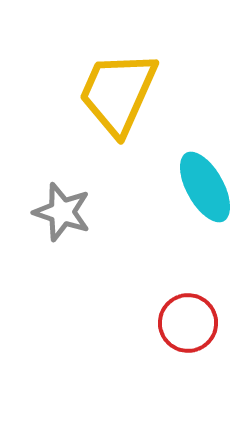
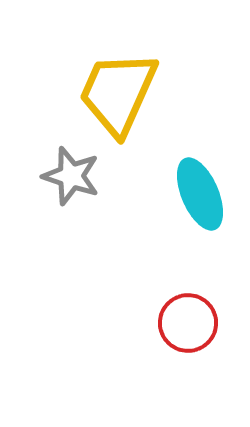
cyan ellipse: moved 5 px left, 7 px down; rotated 6 degrees clockwise
gray star: moved 9 px right, 36 px up
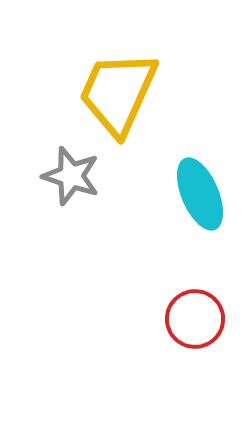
red circle: moved 7 px right, 4 px up
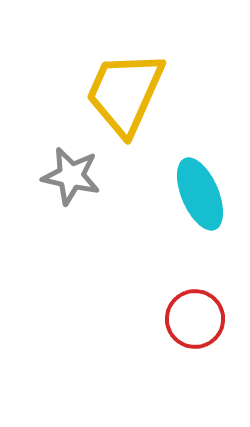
yellow trapezoid: moved 7 px right
gray star: rotated 6 degrees counterclockwise
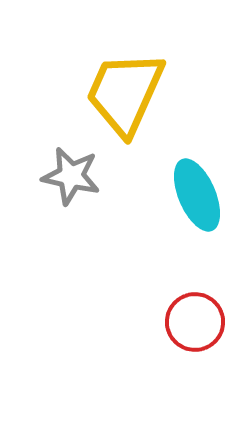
cyan ellipse: moved 3 px left, 1 px down
red circle: moved 3 px down
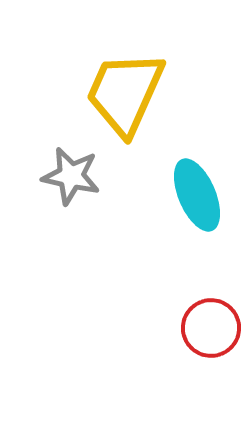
red circle: moved 16 px right, 6 px down
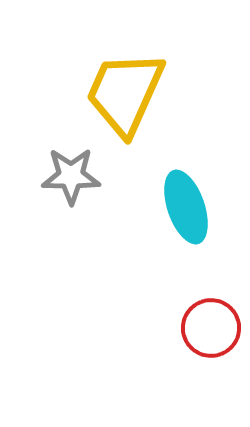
gray star: rotated 12 degrees counterclockwise
cyan ellipse: moved 11 px left, 12 px down; rotated 4 degrees clockwise
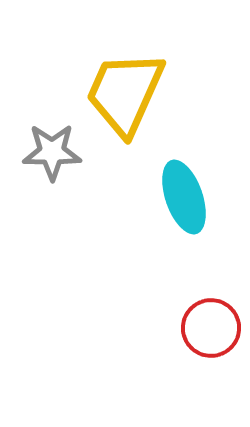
gray star: moved 19 px left, 24 px up
cyan ellipse: moved 2 px left, 10 px up
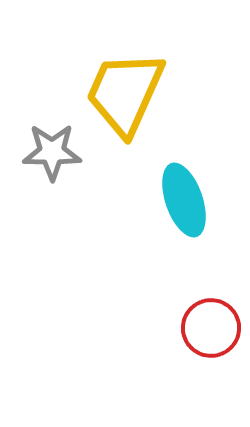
cyan ellipse: moved 3 px down
